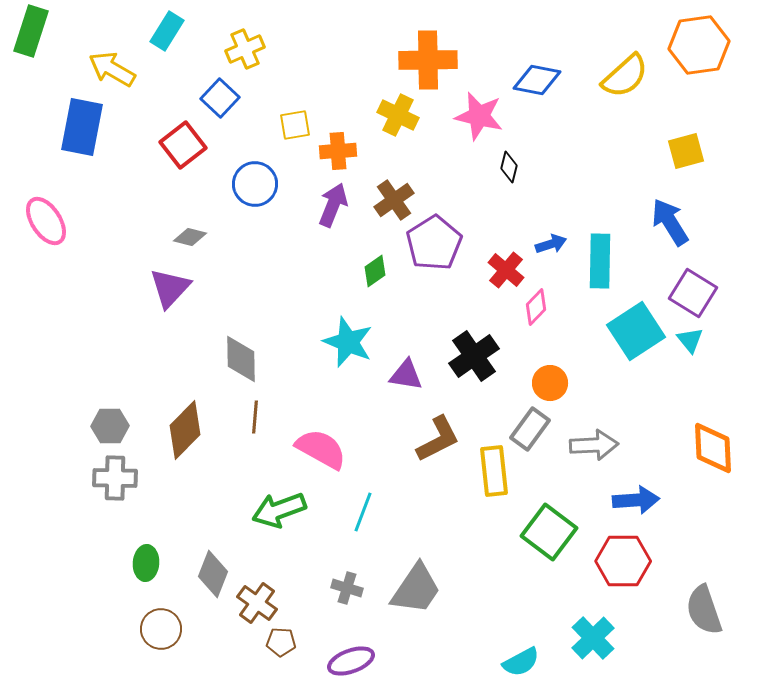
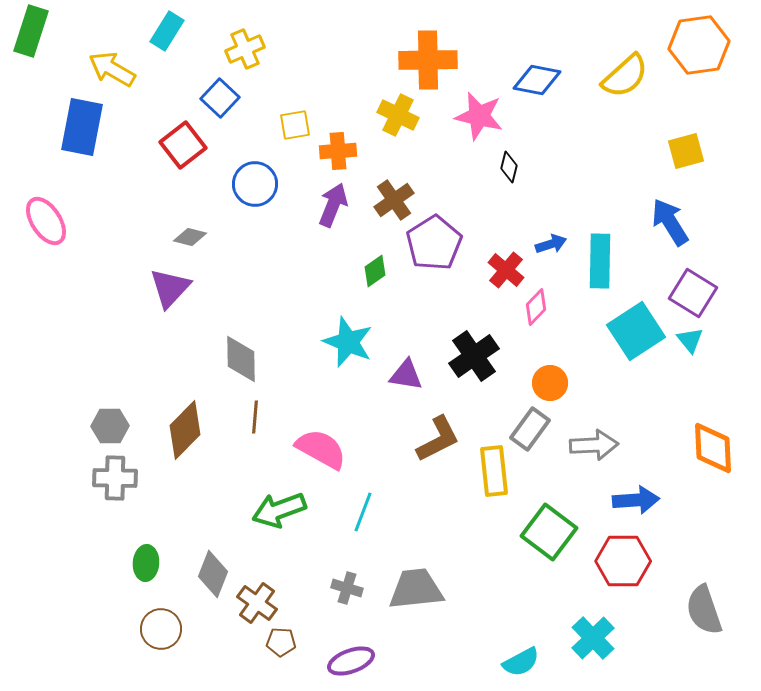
gray trapezoid at (416, 589): rotated 130 degrees counterclockwise
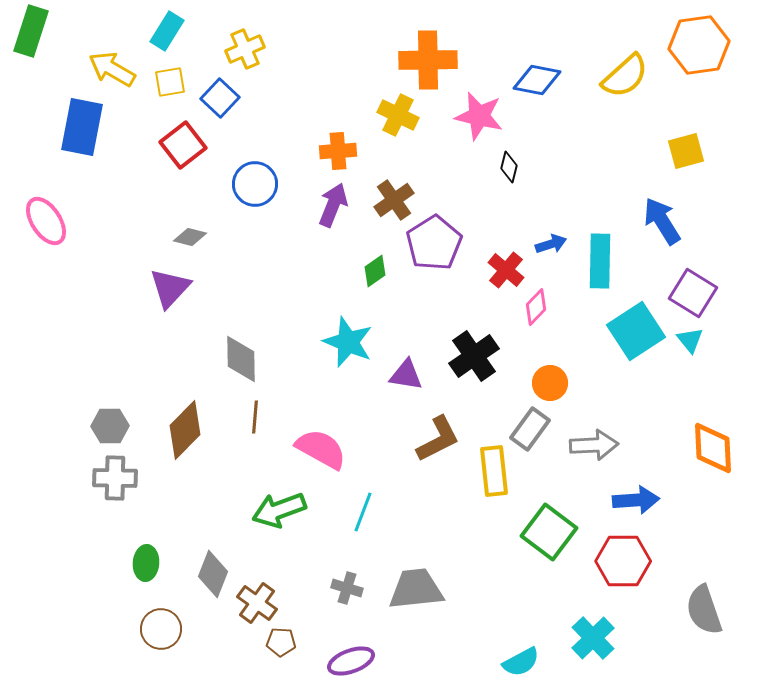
yellow square at (295, 125): moved 125 px left, 43 px up
blue arrow at (670, 222): moved 8 px left, 1 px up
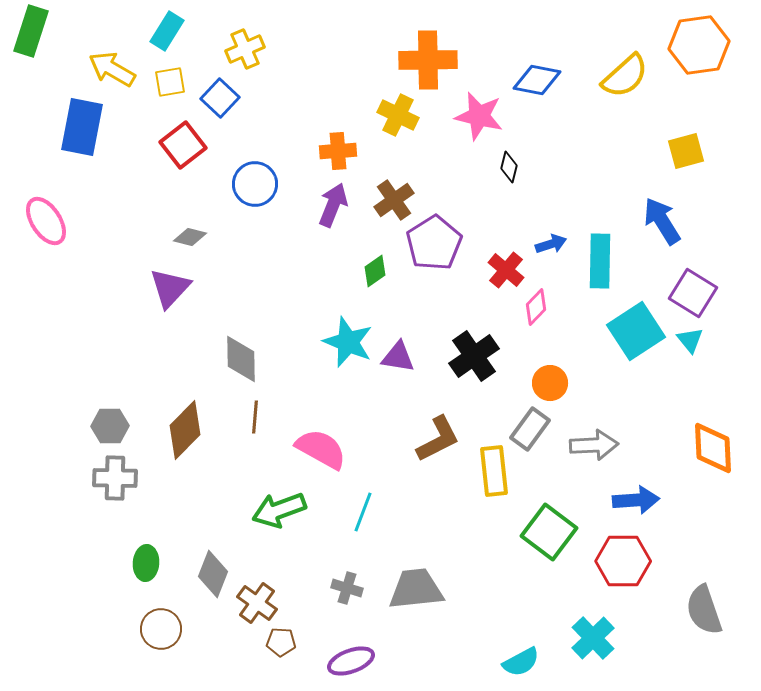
purple triangle at (406, 375): moved 8 px left, 18 px up
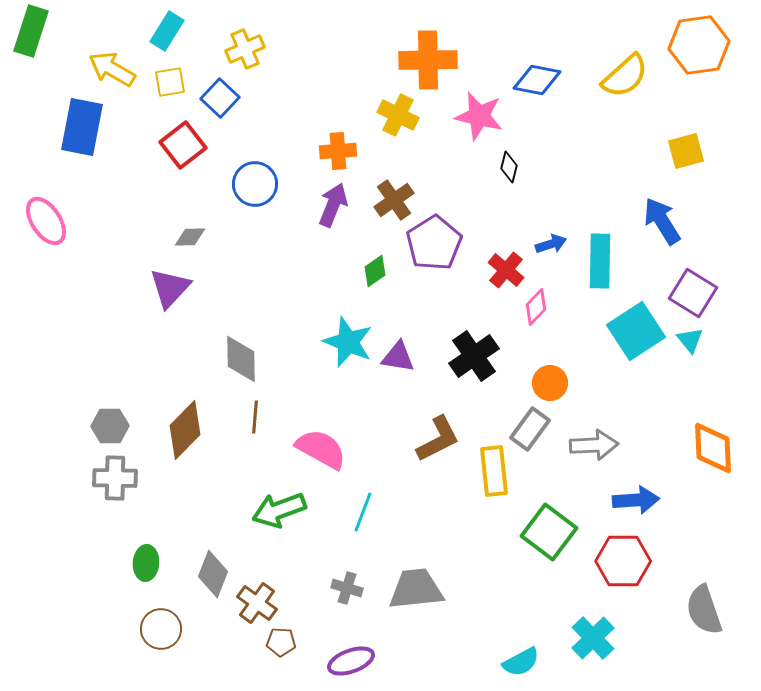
gray diamond at (190, 237): rotated 16 degrees counterclockwise
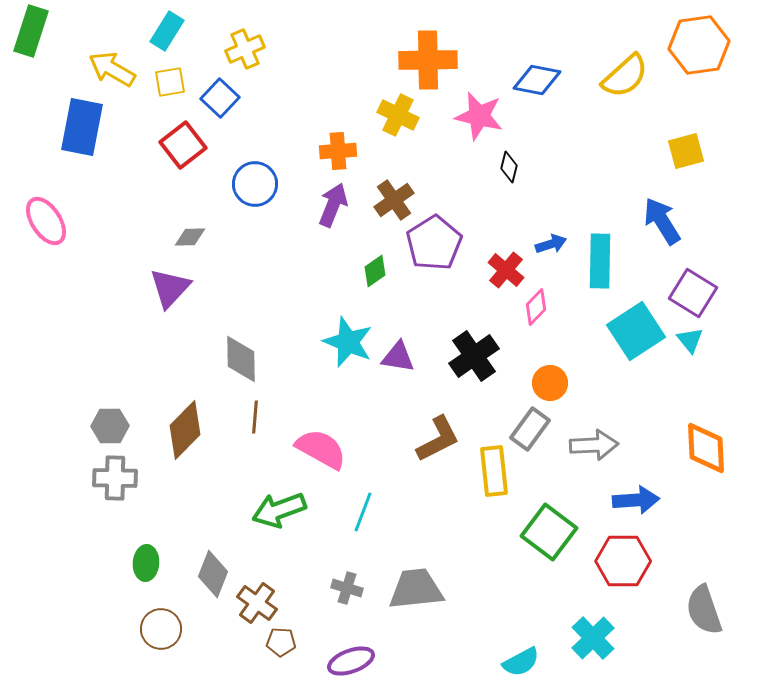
orange diamond at (713, 448): moved 7 px left
